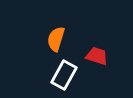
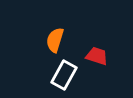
orange semicircle: moved 1 px left, 1 px down
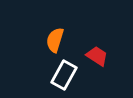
red trapezoid: rotated 15 degrees clockwise
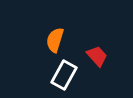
red trapezoid: rotated 15 degrees clockwise
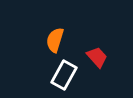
red trapezoid: moved 1 px down
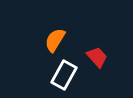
orange semicircle: rotated 15 degrees clockwise
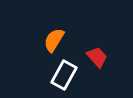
orange semicircle: moved 1 px left
